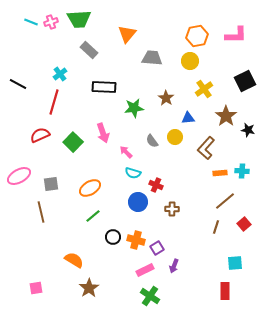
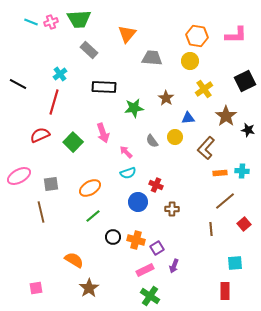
orange hexagon at (197, 36): rotated 20 degrees clockwise
cyan semicircle at (133, 173): moved 5 px left; rotated 35 degrees counterclockwise
brown line at (216, 227): moved 5 px left, 2 px down; rotated 24 degrees counterclockwise
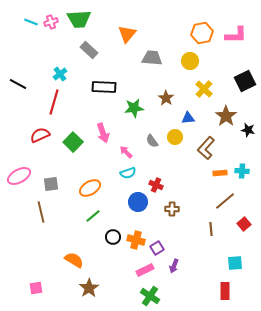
orange hexagon at (197, 36): moved 5 px right, 3 px up; rotated 20 degrees counterclockwise
yellow cross at (204, 89): rotated 12 degrees counterclockwise
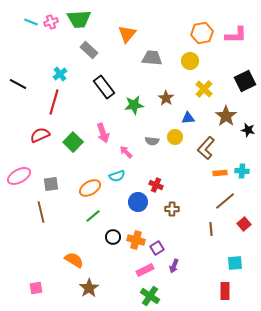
black rectangle at (104, 87): rotated 50 degrees clockwise
green star at (134, 108): moved 3 px up
gray semicircle at (152, 141): rotated 48 degrees counterclockwise
cyan semicircle at (128, 173): moved 11 px left, 3 px down
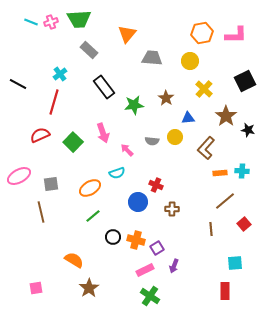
pink arrow at (126, 152): moved 1 px right, 2 px up
cyan semicircle at (117, 176): moved 3 px up
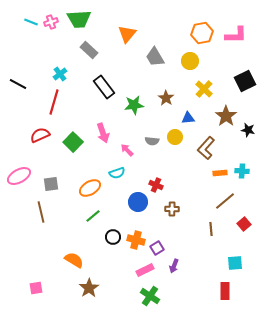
gray trapezoid at (152, 58): moved 3 px right, 1 px up; rotated 125 degrees counterclockwise
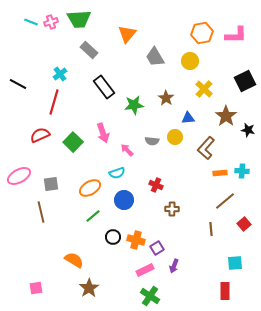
blue circle at (138, 202): moved 14 px left, 2 px up
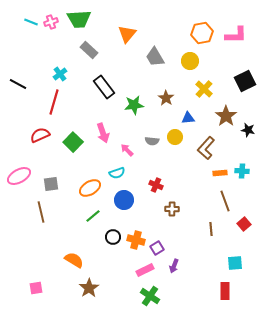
brown line at (225, 201): rotated 70 degrees counterclockwise
